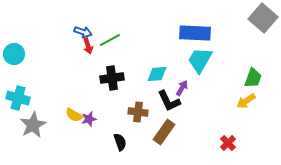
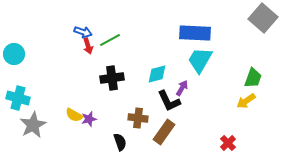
cyan diamond: rotated 10 degrees counterclockwise
brown cross: moved 6 px down
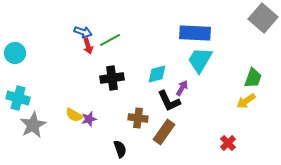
cyan circle: moved 1 px right, 1 px up
black semicircle: moved 7 px down
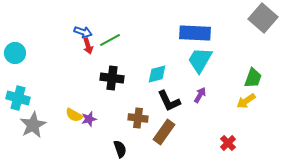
black cross: rotated 15 degrees clockwise
purple arrow: moved 18 px right, 7 px down
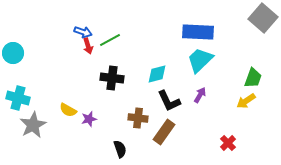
blue rectangle: moved 3 px right, 1 px up
cyan circle: moved 2 px left
cyan trapezoid: rotated 16 degrees clockwise
yellow semicircle: moved 6 px left, 5 px up
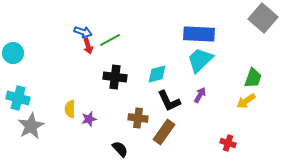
blue rectangle: moved 1 px right, 2 px down
black cross: moved 3 px right, 1 px up
yellow semicircle: moved 2 px right, 1 px up; rotated 60 degrees clockwise
gray star: moved 2 px left, 1 px down
red cross: rotated 28 degrees counterclockwise
black semicircle: rotated 24 degrees counterclockwise
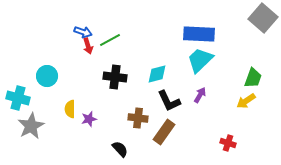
cyan circle: moved 34 px right, 23 px down
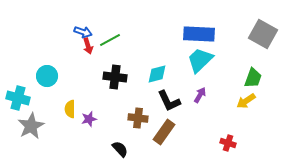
gray square: moved 16 px down; rotated 12 degrees counterclockwise
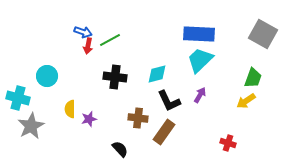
red arrow: rotated 28 degrees clockwise
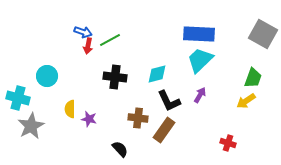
purple star: rotated 28 degrees clockwise
brown rectangle: moved 2 px up
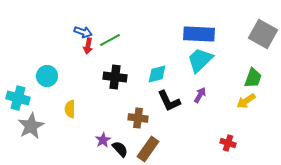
purple star: moved 14 px right, 21 px down; rotated 28 degrees clockwise
brown rectangle: moved 16 px left, 19 px down
